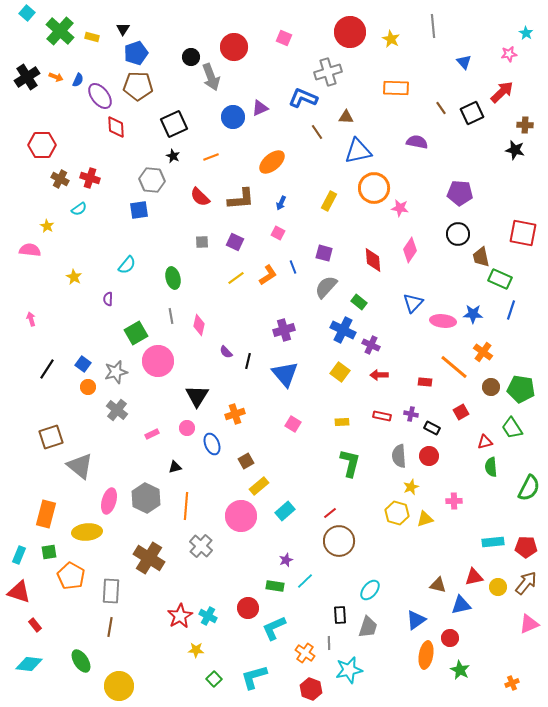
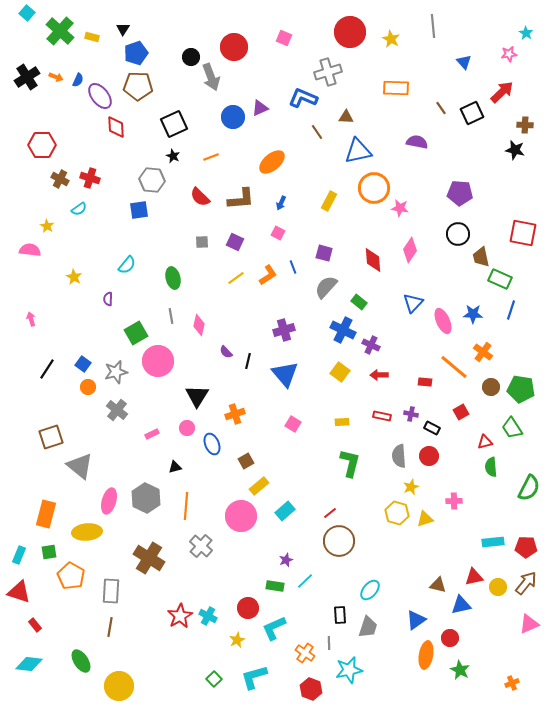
pink ellipse at (443, 321): rotated 60 degrees clockwise
yellow star at (196, 650): moved 41 px right, 10 px up; rotated 28 degrees counterclockwise
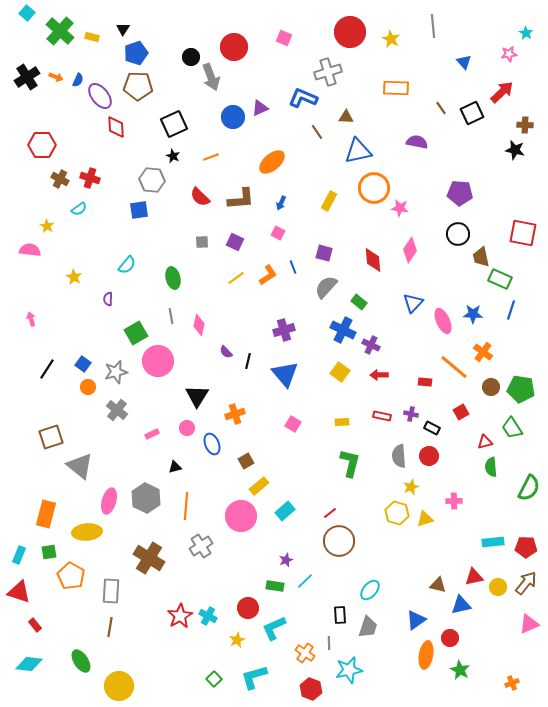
gray cross at (201, 546): rotated 15 degrees clockwise
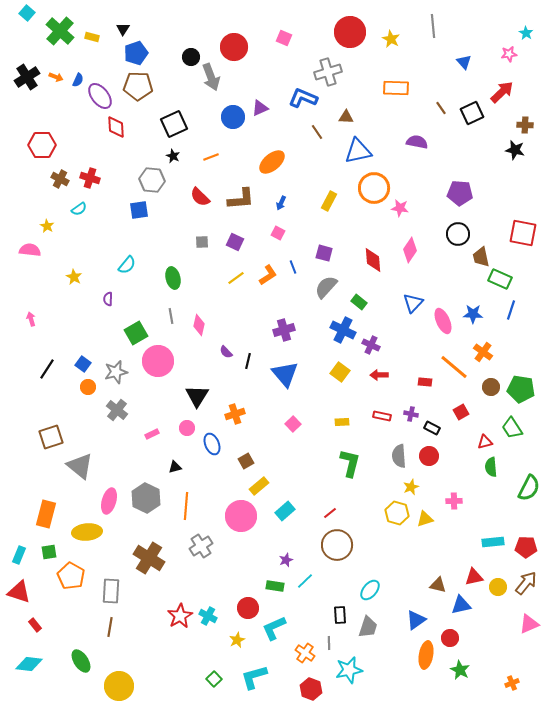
pink square at (293, 424): rotated 14 degrees clockwise
brown circle at (339, 541): moved 2 px left, 4 px down
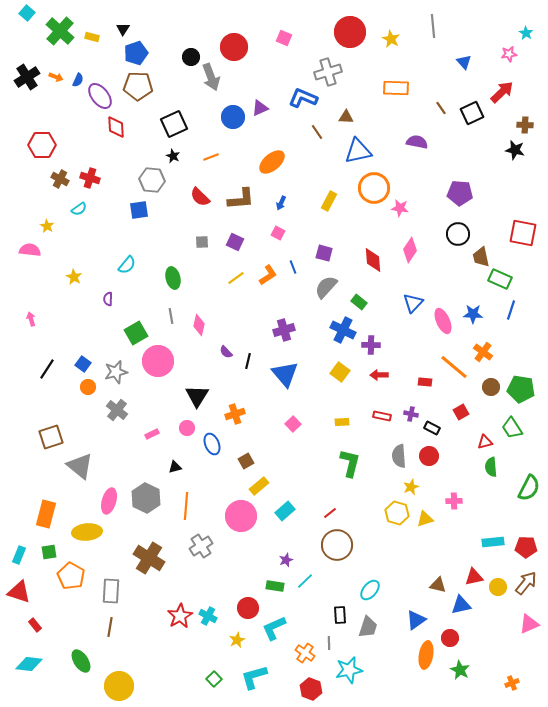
purple cross at (371, 345): rotated 24 degrees counterclockwise
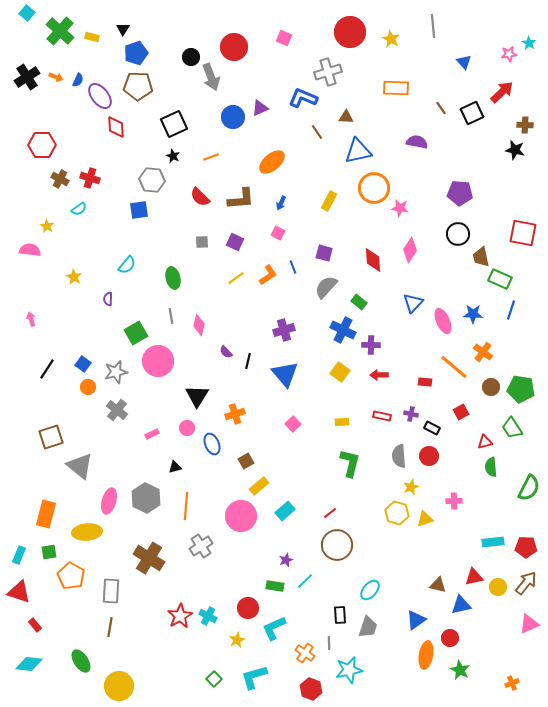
cyan star at (526, 33): moved 3 px right, 10 px down
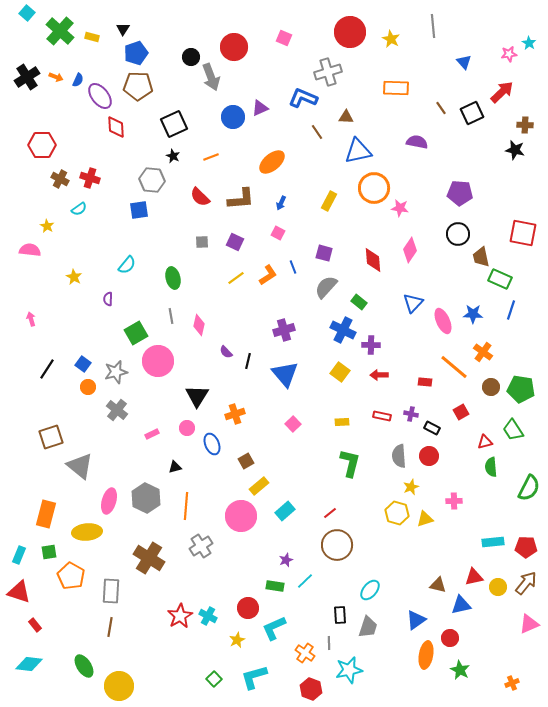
green trapezoid at (512, 428): moved 1 px right, 2 px down
green ellipse at (81, 661): moved 3 px right, 5 px down
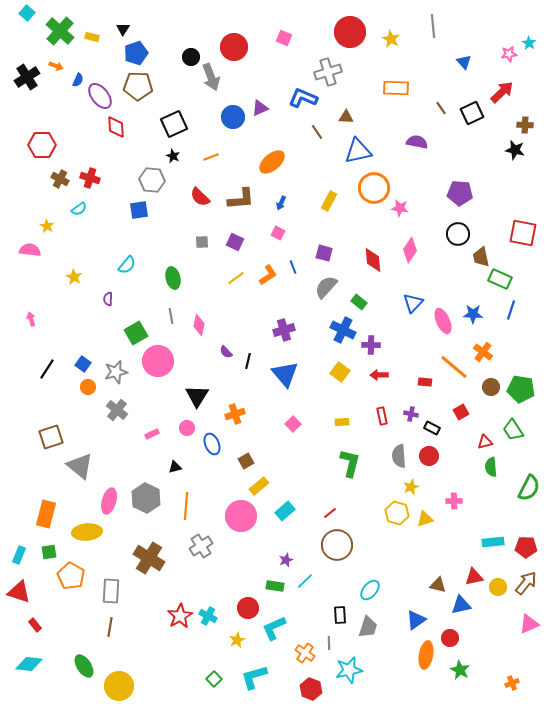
orange arrow at (56, 77): moved 11 px up
red rectangle at (382, 416): rotated 66 degrees clockwise
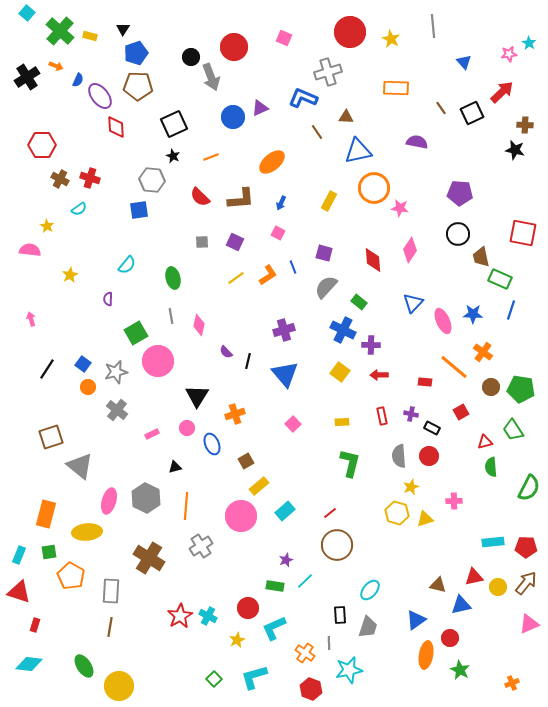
yellow rectangle at (92, 37): moved 2 px left, 1 px up
yellow star at (74, 277): moved 4 px left, 2 px up; rotated 14 degrees clockwise
red rectangle at (35, 625): rotated 56 degrees clockwise
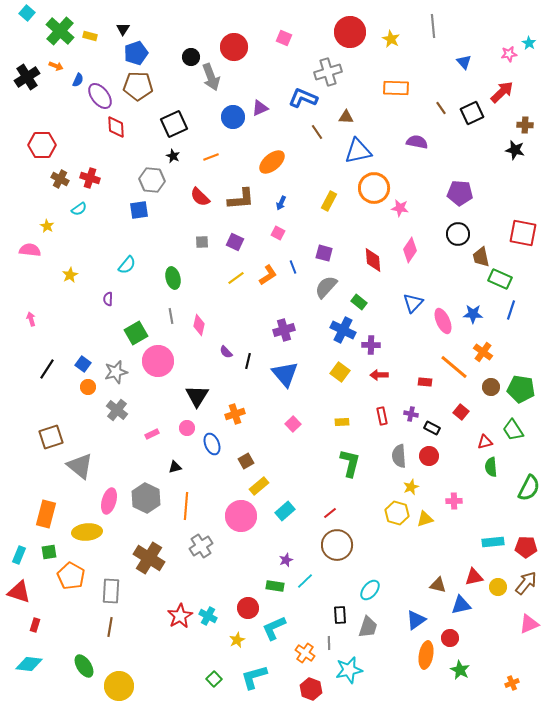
red square at (461, 412): rotated 21 degrees counterclockwise
